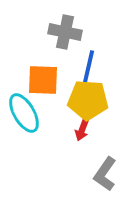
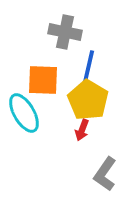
yellow pentagon: rotated 27 degrees clockwise
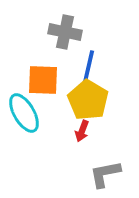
red arrow: moved 1 px down
gray L-shape: rotated 44 degrees clockwise
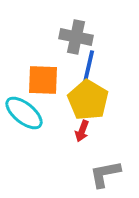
gray cross: moved 11 px right, 5 px down
cyan ellipse: rotated 21 degrees counterclockwise
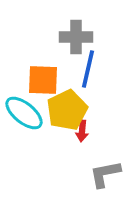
gray cross: rotated 12 degrees counterclockwise
yellow pentagon: moved 21 px left, 10 px down; rotated 15 degrees clockwise
red arrow: rotated 15 degrees counterclockwise
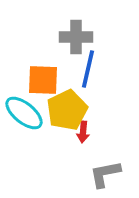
red arrow: moved 1 px right, 1 px down
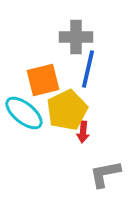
orange square: rotated 16 degrees counterclockwise
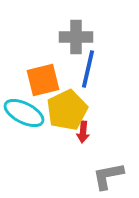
cyan ellipse: rotated 12 degrees counterclockwise
gray L-shape: moved 3 px right, 2 px down
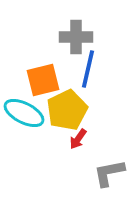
red arrow: moved 5 px left, 7 px down; rotated 30 degrees clockwise
gray L-shape: moved 1 px right, 3 px up
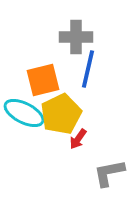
yellow pentagon: moved 6 px left, 4 px down
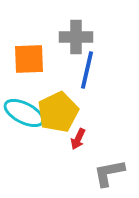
blue line: moved 1 px left, 1 px down
orange square: moved 14 px left, 21 px up; rotated 12 degrees clockwise
yellow pentagon: moved 3 px left, 2 px up
red arrow: rotated 10 degrees counterclockwise
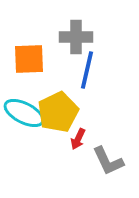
gray L-shape: moved 1 px left, 12 px up; rotated 104 degrees counterclockwise
